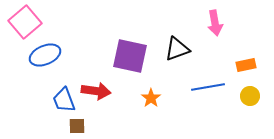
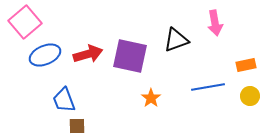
black triangle: moved 1 px left, 9 px up
red arrow: moved 8 px left, 37 px up; rotated 24 degrees counterclockwise
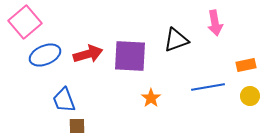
purple square: rotated 9 degrees counterclockwise
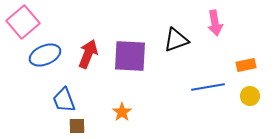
pink square: moved 2 px left
red arrow: rotated 52 degrees counterclockwise
orange star: moved 29 px left, 14 px down
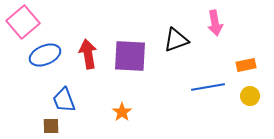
red arrow: rotated 32 degrees counterclockwise
brown square: moved 26 px left
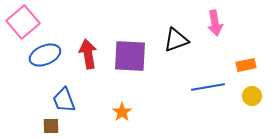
yellow circle: moved 2 px right
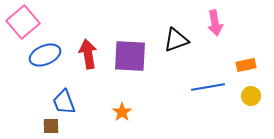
yellow circle: moved 1 px left
blue trapezoid: moved 2 px down
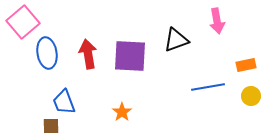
pink arrow: moved 2 px right, 2 px up
blue ellipse: moved 2 px right, 2 px up; rotated 76 degrees counterclockwise
